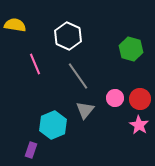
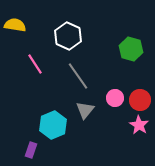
pink line: rotated 10 degrees counterclockwise
red circle: moved 1 px down
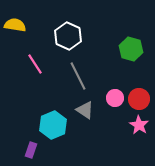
gray line: rotated 8 degrees clockwise
red circle: moved 1 px left, 1 px up
gray triangle: rotated 36 degrees counterclockwise
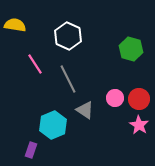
gray line: moved 10 px left, 3 px down
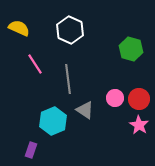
yellow semicircle: moved 4 px right, 3 px down; rotated 15 degrees clockwise
white hexagon: moved 2 px right, 6 px up
gray line: rotated 20 degrees clockwise
cyan hexagon: moved 4 px up
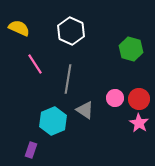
white hexagon: moved 1 px right, 1 px down
gray line: rotated 16 degrees clockwise
pink star: moved 2 px up
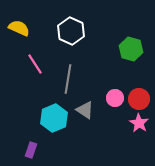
cyan hexagon: moved 1 px right, 3 px up
